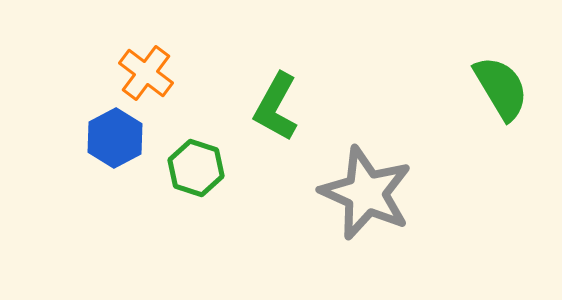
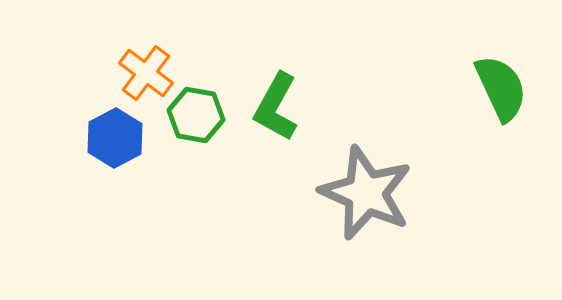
green semicircle: rotated 6 degrees clockwise
green hexagon: moved 53 px up; rotated 8 degrees counterclockwise
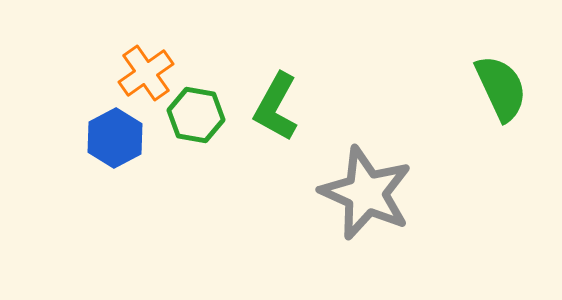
orange cross: rotated 18 degrees clockwise
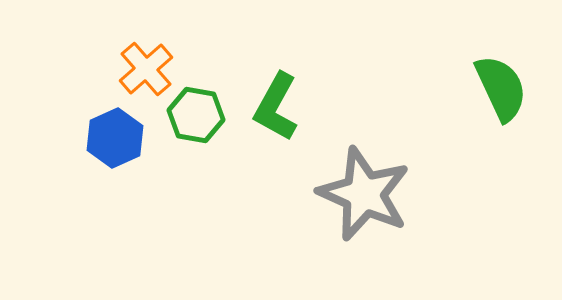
orange cross: moved 4 px up; rotated 6 degrees counterclockwise
blue hexagon: rotated 4 degrees clockwise
gray star: moved 2 px left, 1 px down
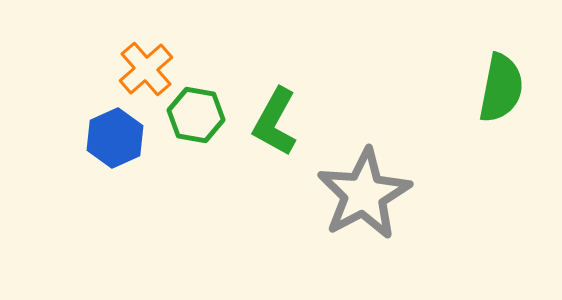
green semicircle: rotated 36 degrees clockwise
green L-shape: moved 1 px left, 15 px down
gray star: rotated 20 degrees clockwise
